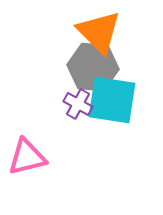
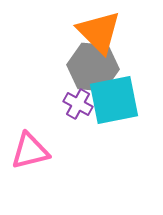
cyan square: moved 2 px right; rotated 20 degrees counterclockwise
pink triangle: moved 3 px right, 6 px up
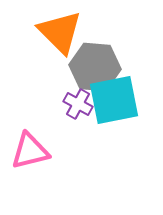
orange triangle: moved 39 px left
gray hexagon: moved 2 px right
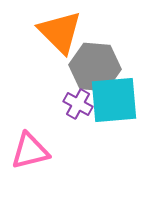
cyan square: rotated 6 degrees clockwise
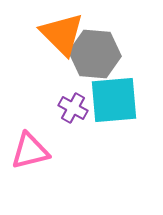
orange triangle: moved 2 px right, 2 px down
gray hexagon: moved 13 px up
purple cross: moved 5 px left, 4 px down
